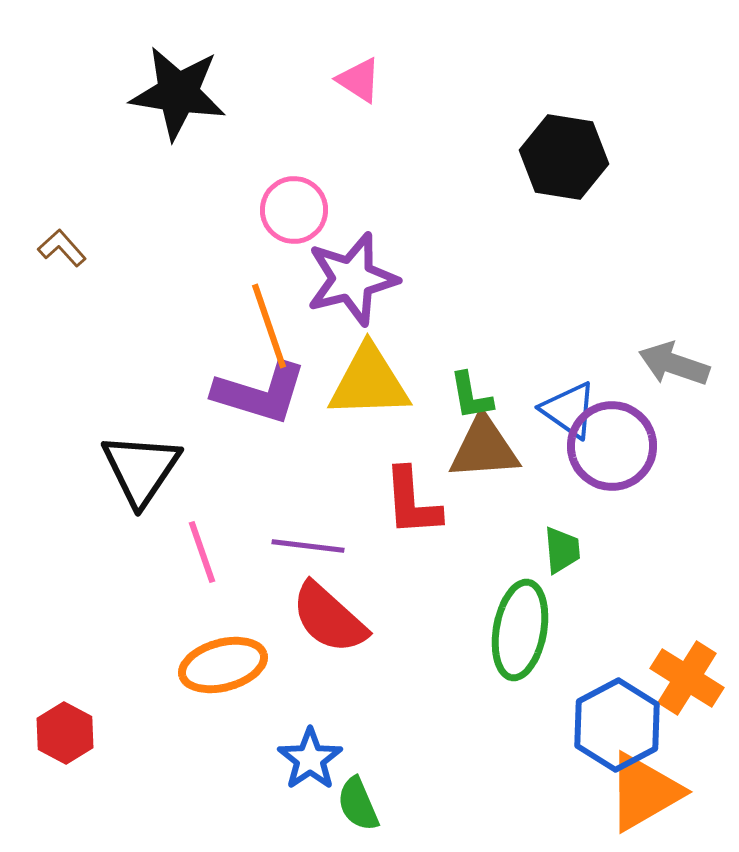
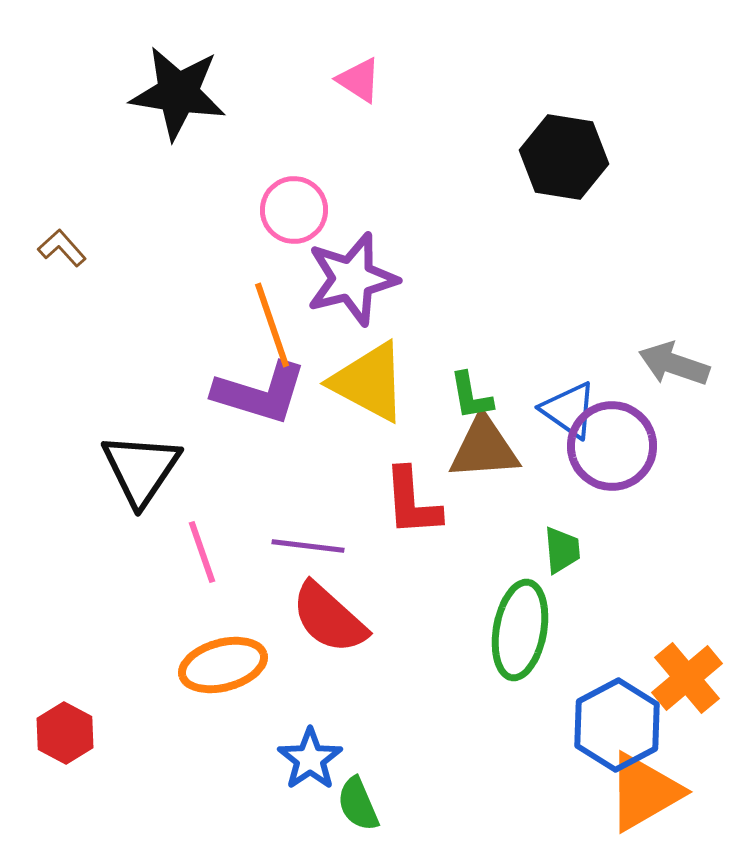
orange line: moved 3 px right, 1 px up
yellow triangle: rotated 30 degrees clockwise
orange cross: rotated 18 degrees clockwise
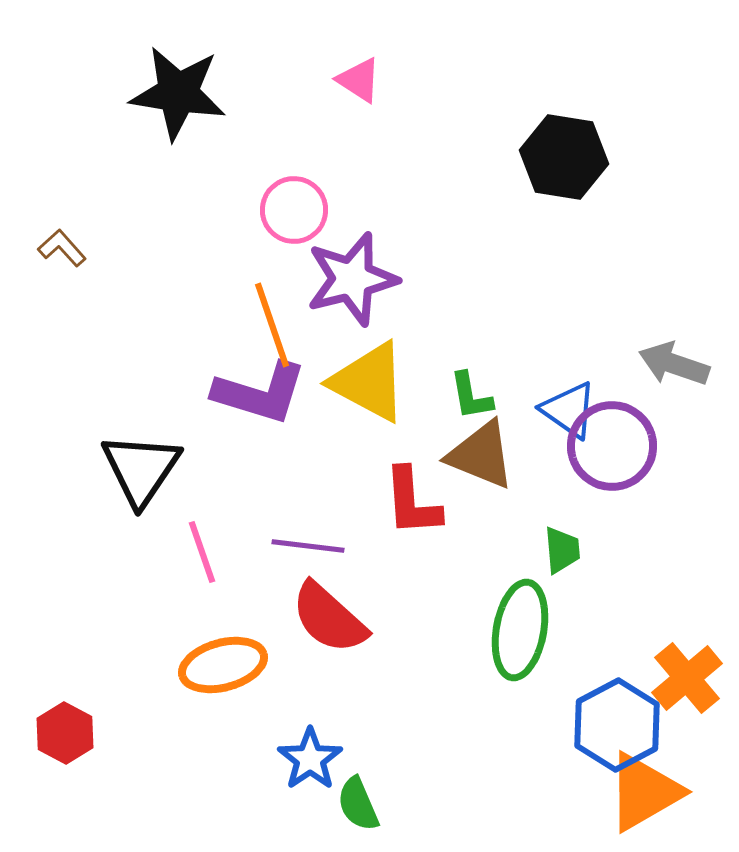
brown triangle: moved 3 px left, 7 px down; rotated 26 degrees clockwise
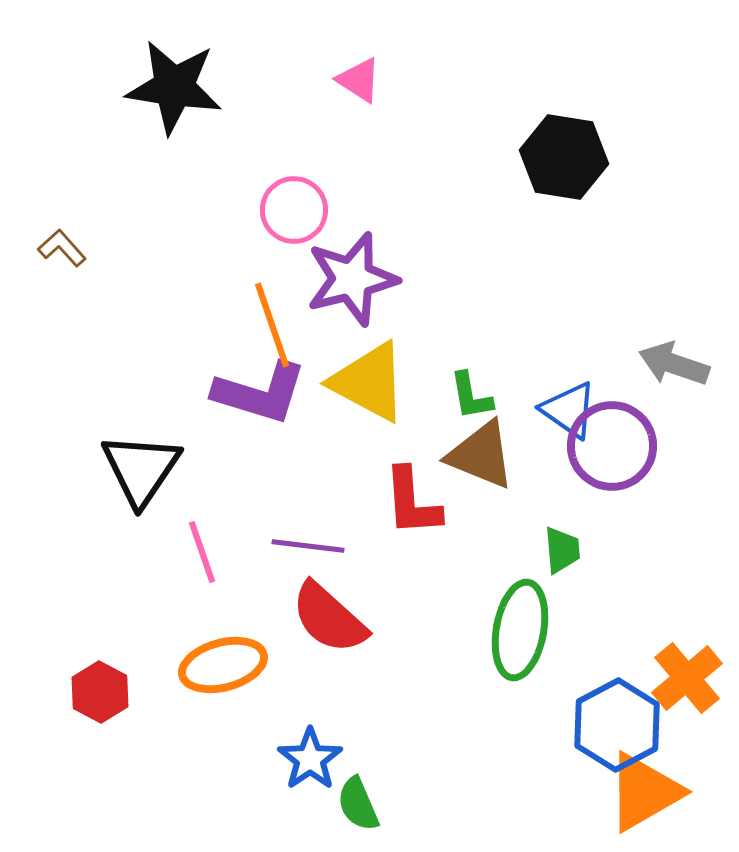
black star: moved 4 px left, 6 px up
red hexagon: moved 35 px right, 41 px up
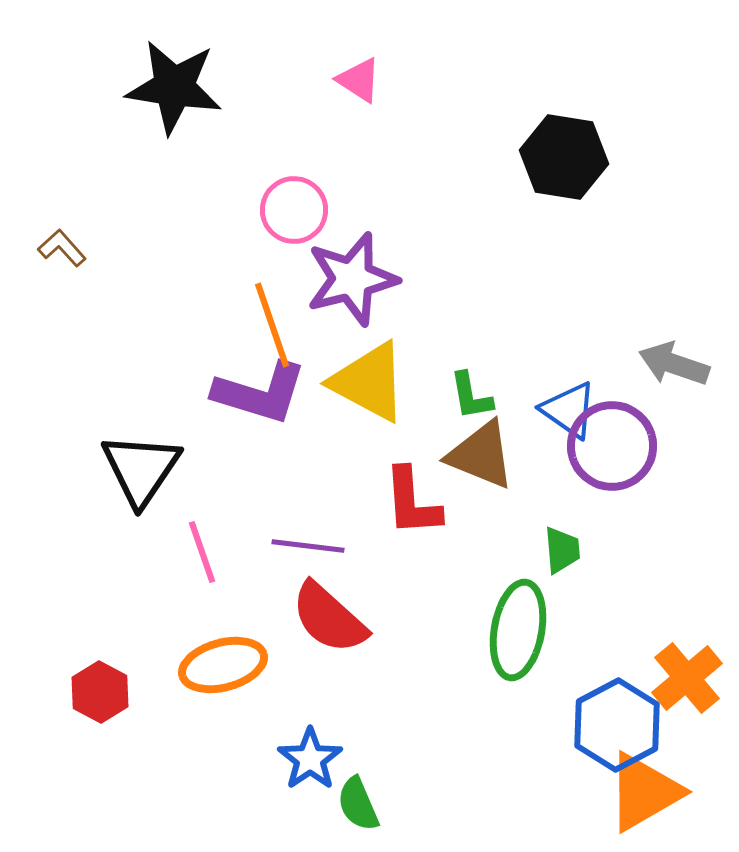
green ellipse: moved 2 px left
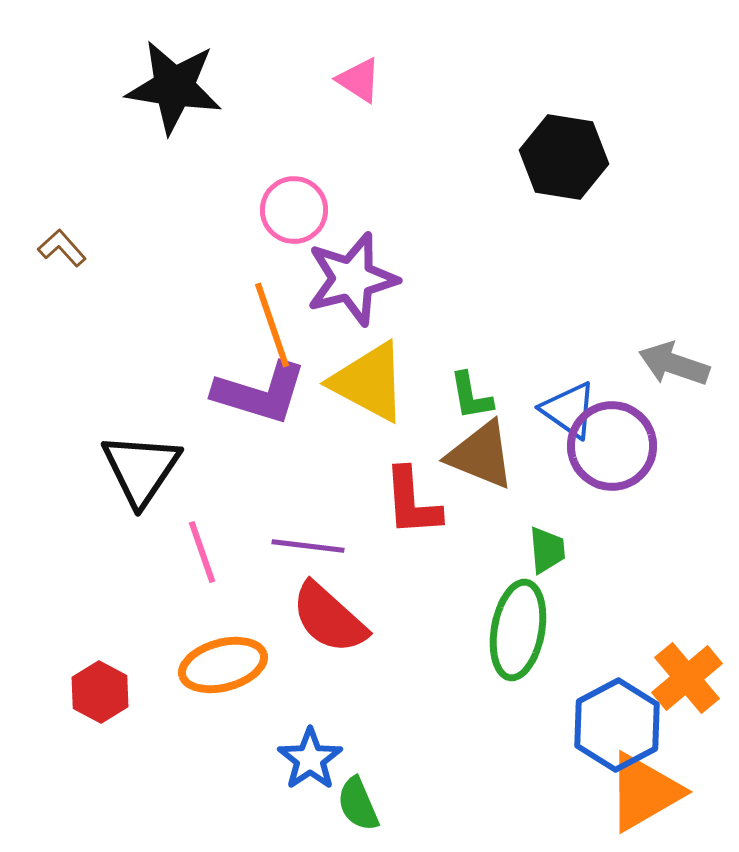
green trapezoid: moved 15 px left
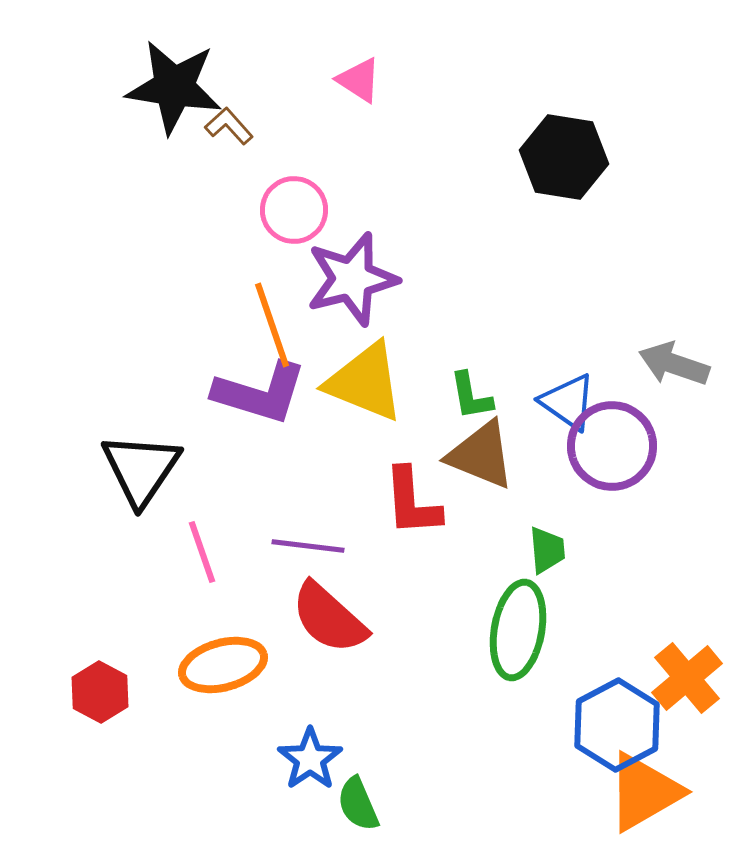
brown L-shape: moved 167 px right, 122 px up
yellow triangle: moved 4 px left; rotated 6 degrees counterclockwise
blue triangle: moved 1 px left, 8 px up
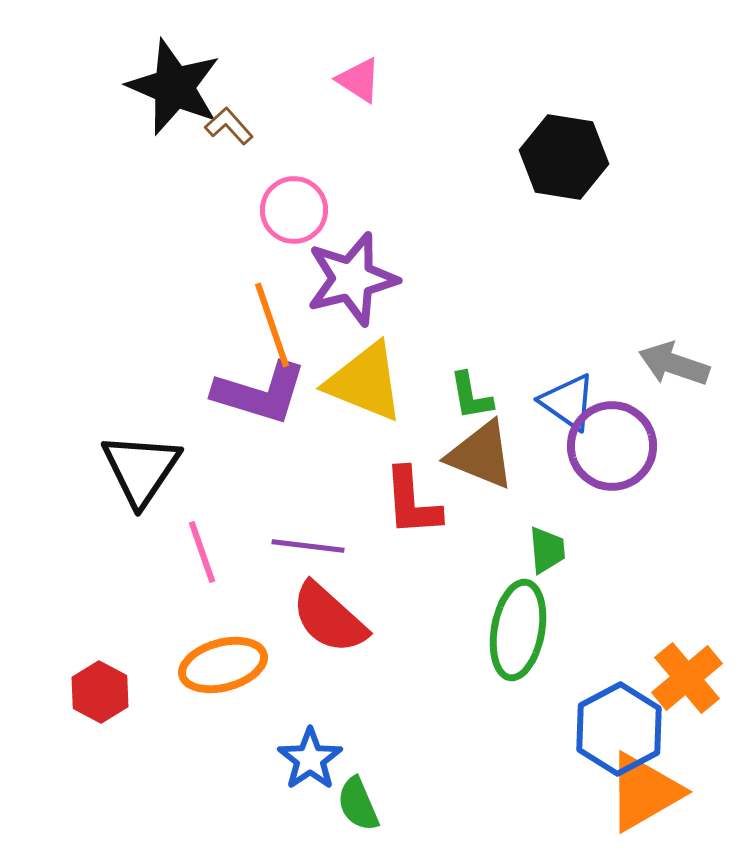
black star: rotated 14 degrees clockwise
blue hexagon: moved 2 px right, 4 px down
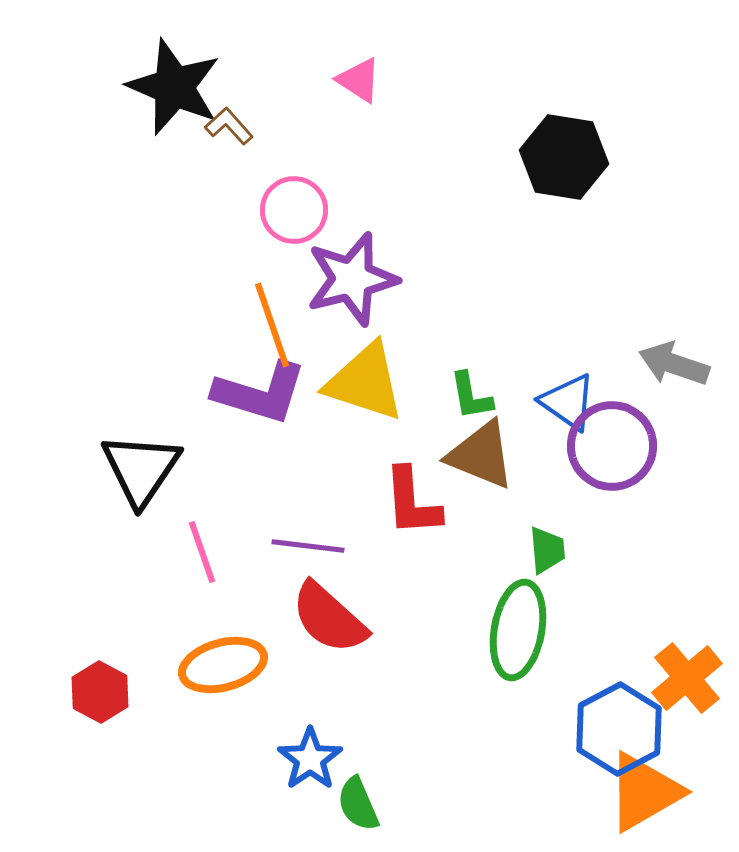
yellow triangle: rotated 4 degrees counterclockwise
